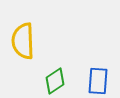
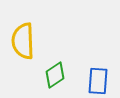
green diamond: moved 6 px up
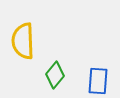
green diamond: rotated 16 degrees counterclockwise
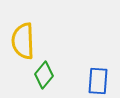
green diamond: moved 11 px left
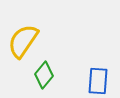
yellow semicircle: rotated 36 degrees clockwise
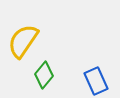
blue rectangle: moved 2 px left; rotated 28 degrees counterclockwise
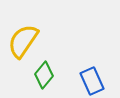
blue rectangle: moved 4 px left
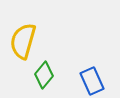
yellow semicircle: rotated 18 degrees counterclockwise
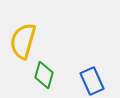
green diamond: rotated 24 degrees counterclockwise
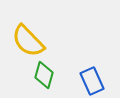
yellow semicircle: moved 5 px right; rotated 60 degrees counterclockwise
